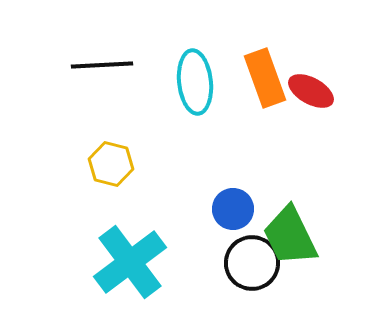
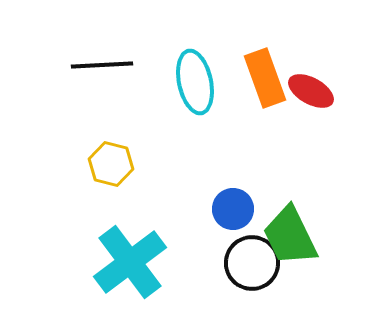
cyan ellipse: rotated 6 degrees counterclockwise
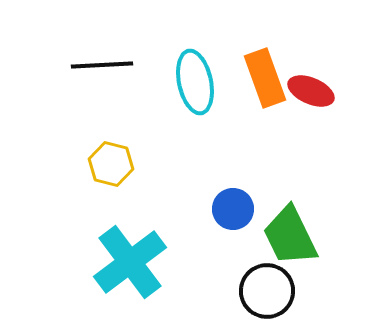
red ellipse: rotated 6 degrees counterclockwise
black circle: moved 15 px right, 28 px down
